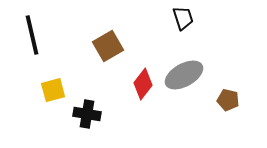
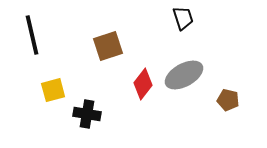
brown square: rotated 12 degrees clockwise
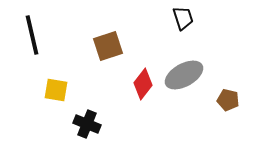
yellow square: moved 3 px right; rotated 25 degrees clockwise
black cross: moved 10 px down; rotated 12 degrees clockwise
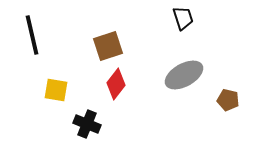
red diamond: moved 27 px left
